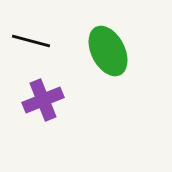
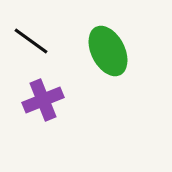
black line: rotated 21 degrees clockwise
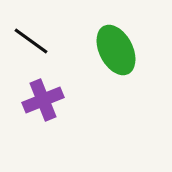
green ellipse: moved 8 px right, 1 px up
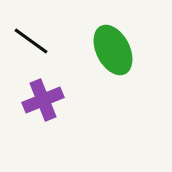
green ellipse: moved 3 px left
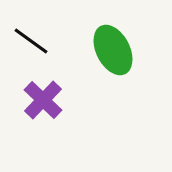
purple cross: rotated 24 degrees counterclockwise
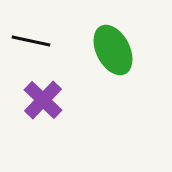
black line: rotated 24 degrees counterclockwise
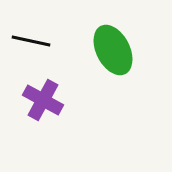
purple cross: rotated 15 degrees counterclockwise
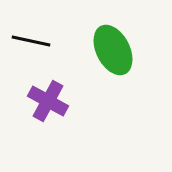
purple cross: moved 5 px right, 1 px down
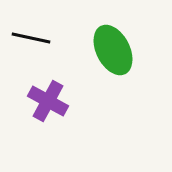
black line: moved 3 px up
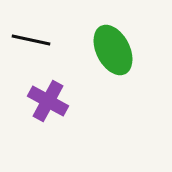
black line: moved 2 px down
